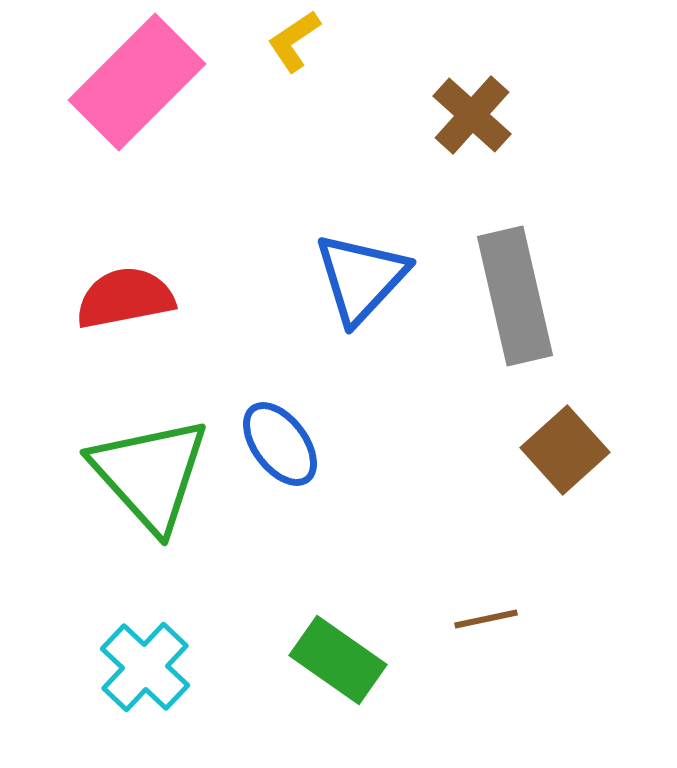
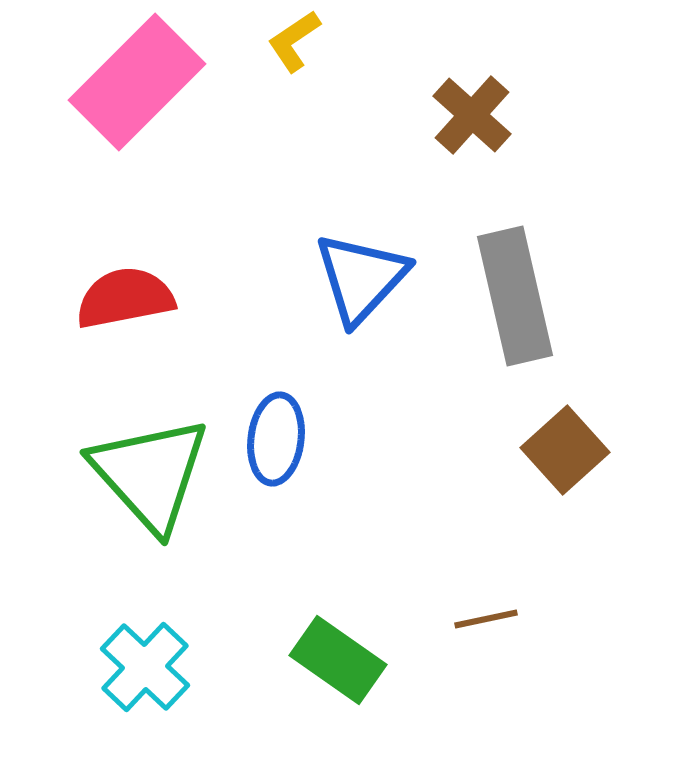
blue ellipse: moved 4 px left, 5 px up; rotated 44 degrees clockwise
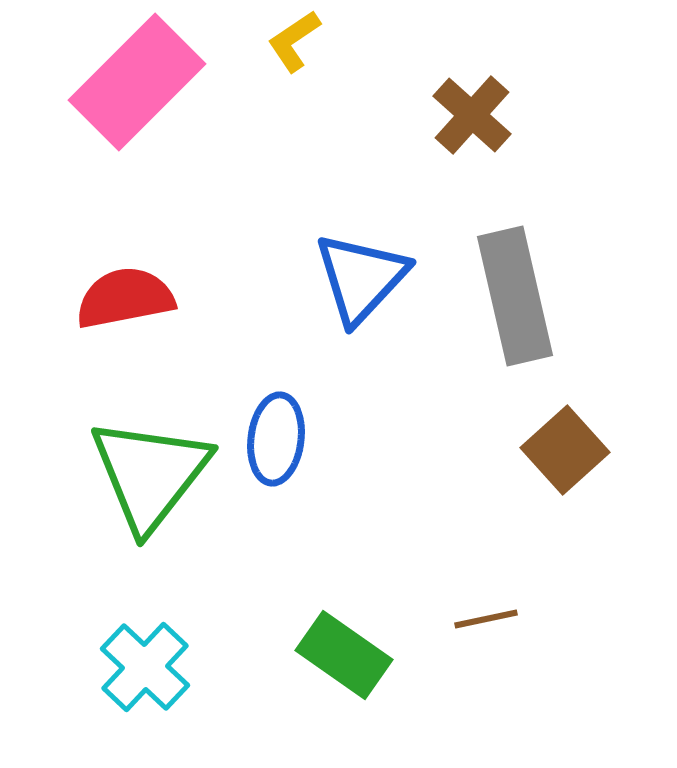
green triangle: rotated 20 degrees clockwise
green rectangle: moved 6 px right, 5 px up
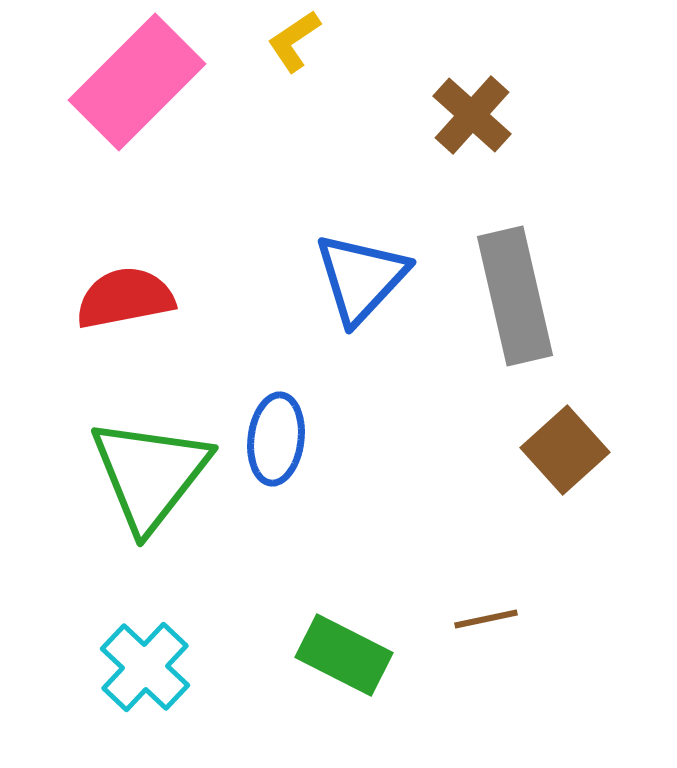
green rectangle: rotated 8 degrees counterclockwise
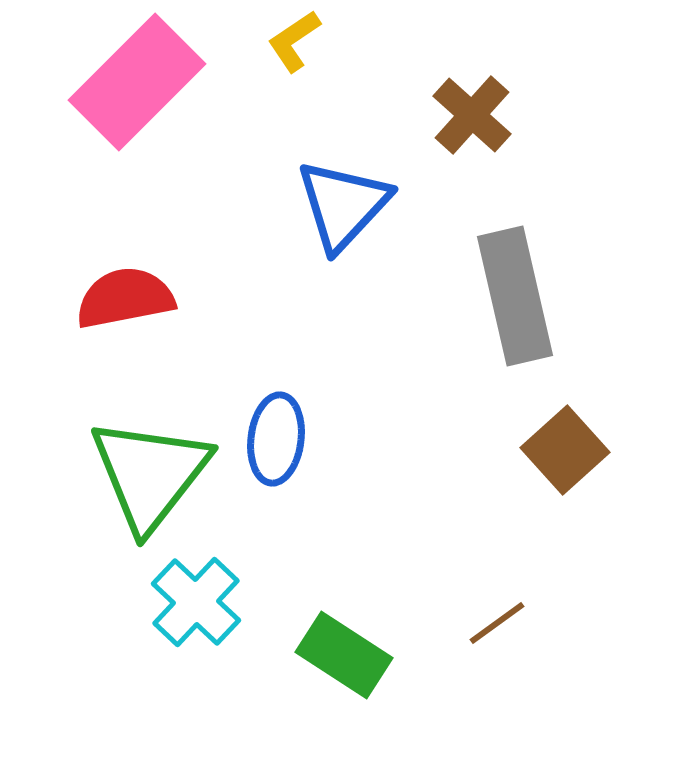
blue triangle: moved 18 px left, 73 px up
brown line: moved 11 px right, 4 px down; rotated 24 degrees counterclockwise
green rectangle: rotated 6 degrees clockwise
cyan cross: moved 51 px right, 65 px up
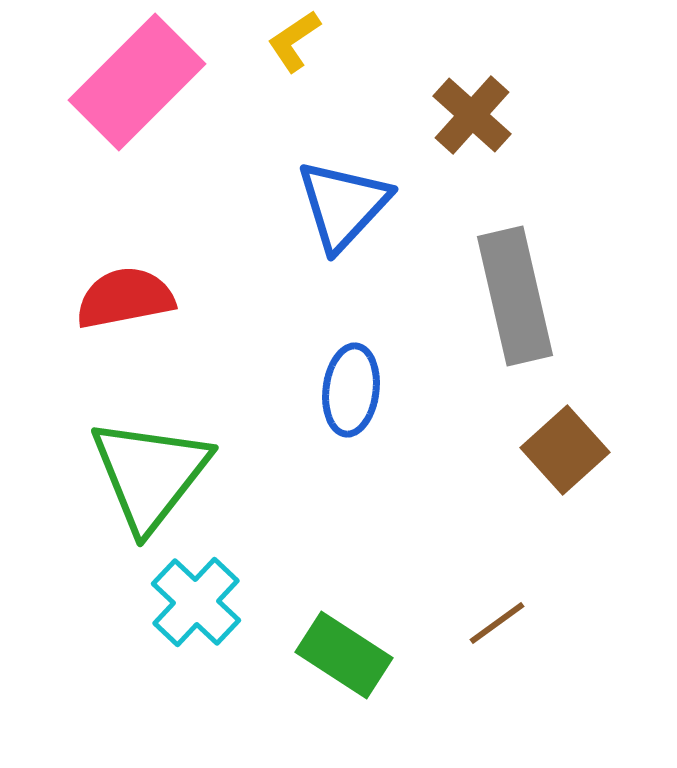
blue ellipse: moved 75 px right, 49 px up
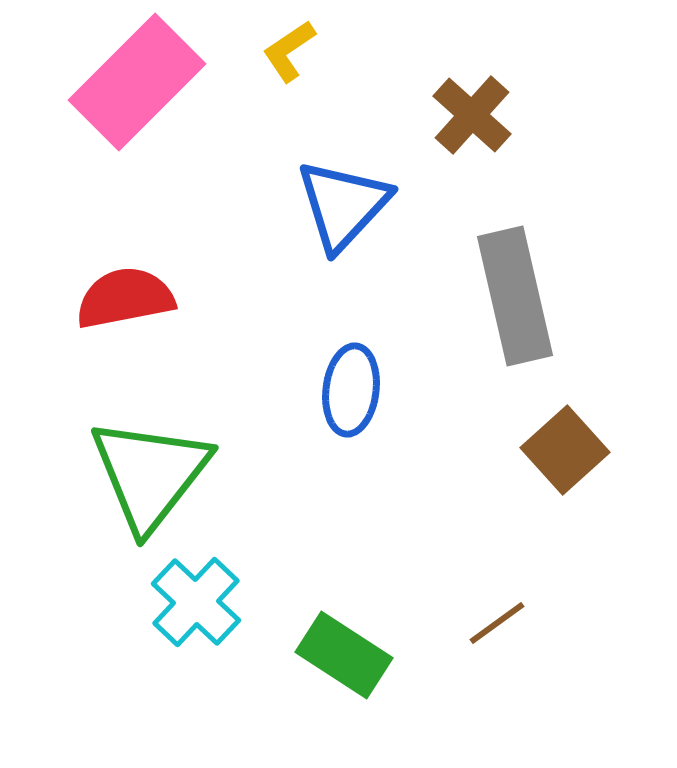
yellow L-shape: moved 5 px left, 10 px down
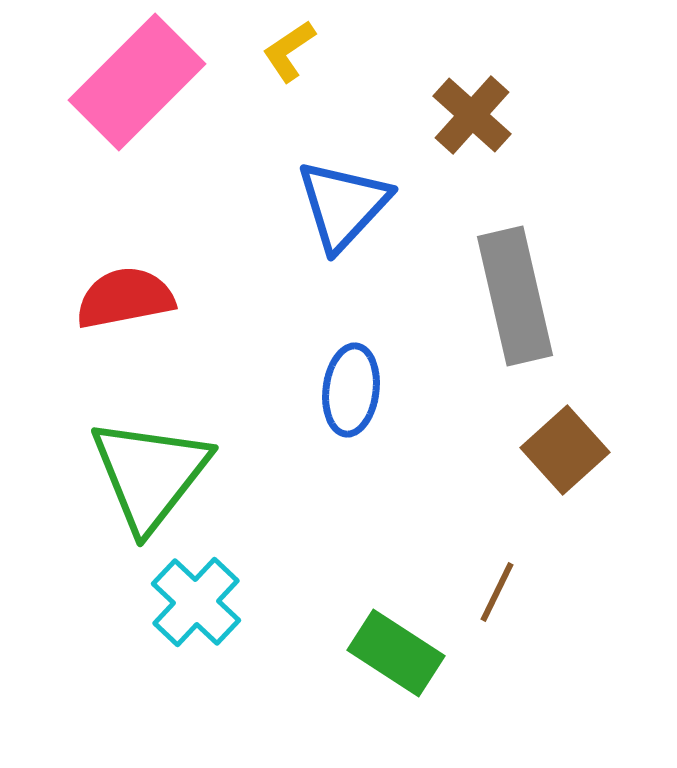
brown line: moved 31 px up; rotated 28 degrees counterclockwise
green rectangle: moved 52 px right, 2 px up
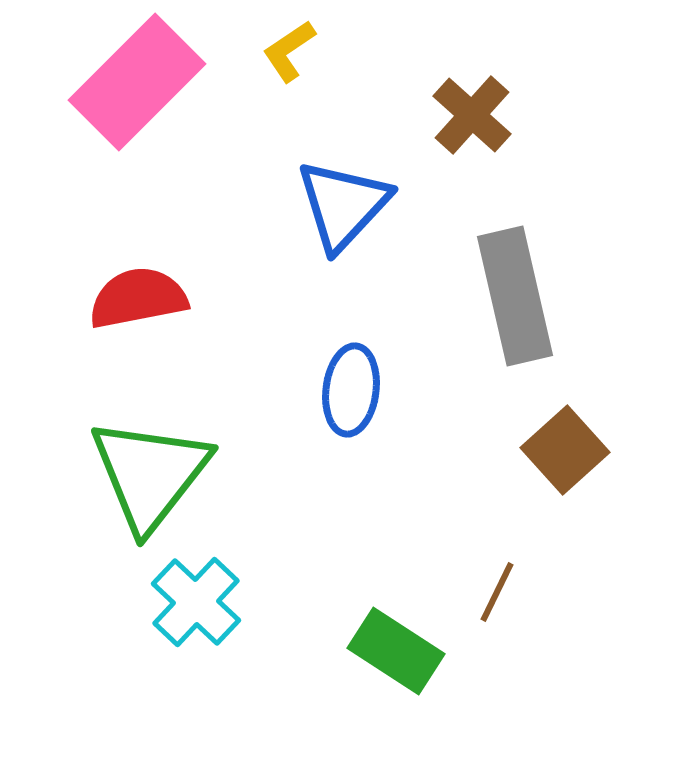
red semicircle: moved 13 px right
green rectangle: moved 2 px up
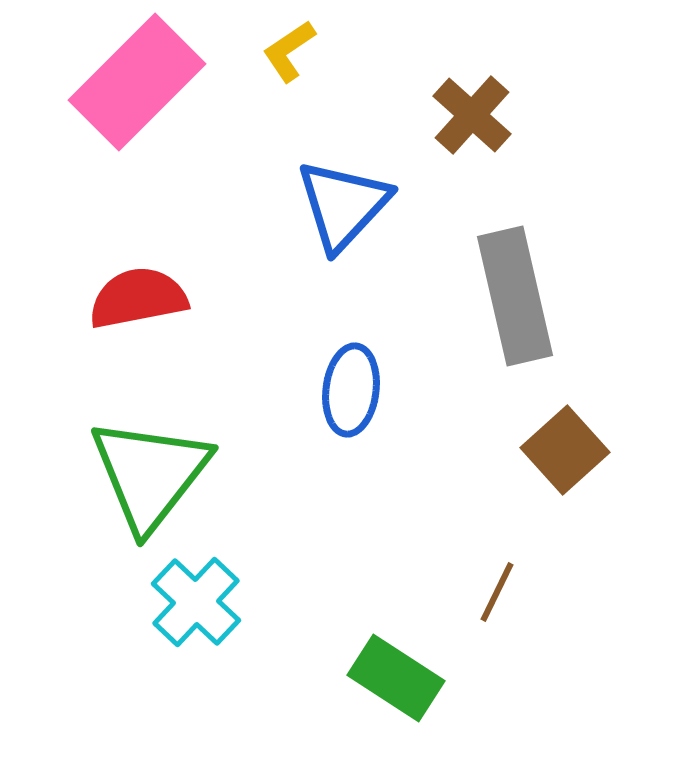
green rectangle: moved 27 px down
